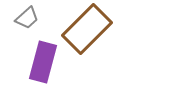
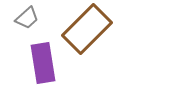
purple rectangle: moved 1 px down; rotated 24 degrees counterclockwise
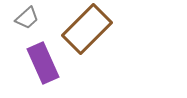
purple rectangle: rotated 15 degrees counterclockwise
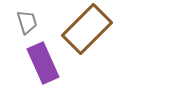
gray trapezoid: moved 4 px down; rotated 65 degrees counterclockwise
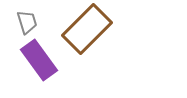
purple rectangle: moved 4 px left, 3 px up; rotated 12 degrees counterclockwise
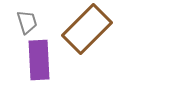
purple rectangle: rotated 33 degrees clockwise
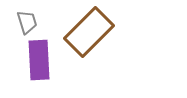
brown rectangle: moved 2 px right, 3 px down
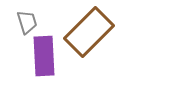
purple rectangle: moved 5 px right, 4 px up
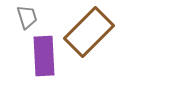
gray trapezoid: moved 5 px up
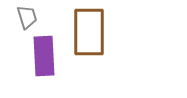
brown rectangle: rotated 45 degrees counterclockwise
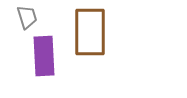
brown rectangle: moved 1 px right
